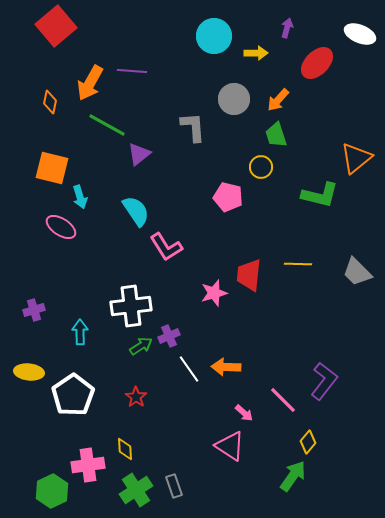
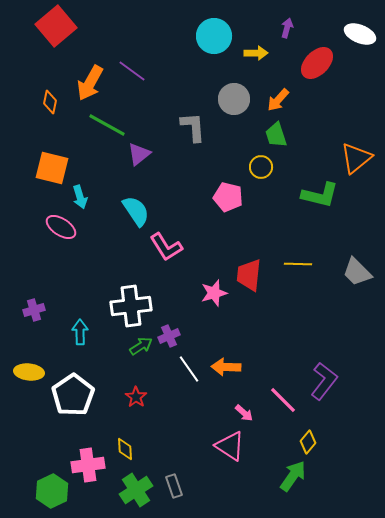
purple line at (132, 71): rotated 32 degrees clockwise
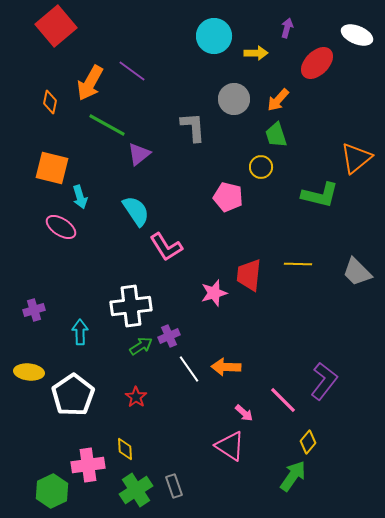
white ellipse at (360, 34): moved 3 px left, 1 px down
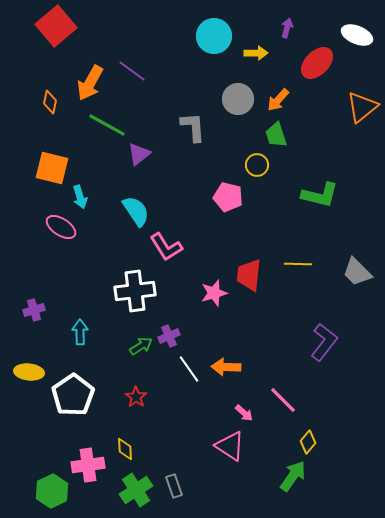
gray circle at (234, 99): moved 4 px right
orange triangle at (356, 158): moved 6 px right, 51 px up
yellow circle at (261, 167): moved 4 px left, 2 px up
white cross at (131, 306): moved 4 px right, 15 px up
purple L-shape at (324, 381): moved 39 px up
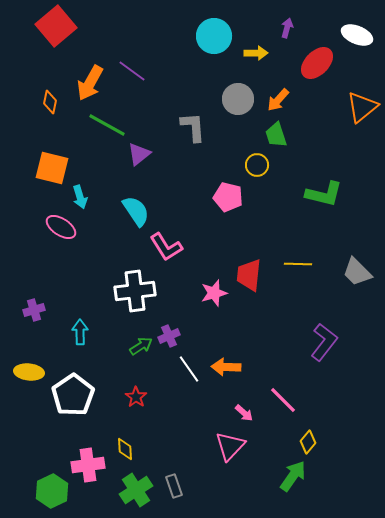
green L-shape at (320, 195): moved 4 px right, 1 px up
pink triangle at (230, 446): rotated 40 degrees clockwise
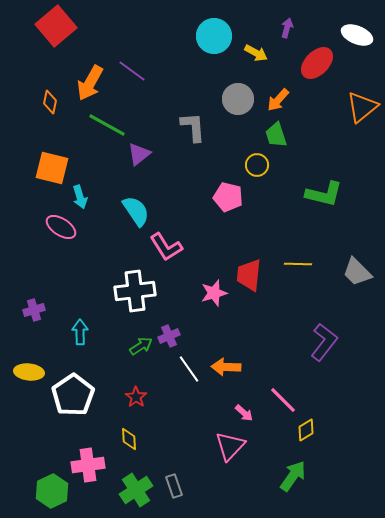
yellow arrow at (256, 53): rotated 30 degrees clockwise
yellow diamond at (308, 442): moved 2 px left, 12 px up; rotated 20 degrees clockwise
yellow diamond at (125, 449): moved 4 px right, 10 px up
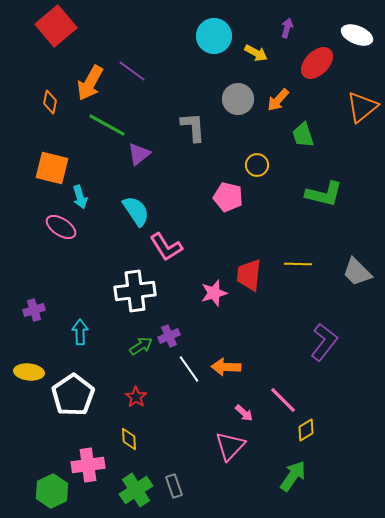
green trapezoid at (276, 135): moved 27 px right
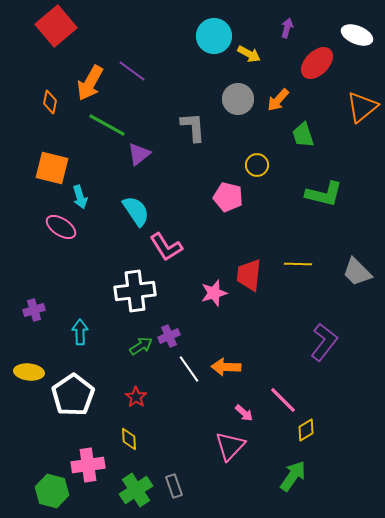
yellow arrow at (256, 53): moved 7 px left, 1 px down
green hexagon at (52, 491): rotated 20 degrees counterclockwise
